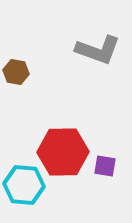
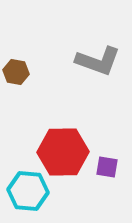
gray L-shape: moved 11 px down
purple square: moved 2 px right, 1 px down
cyan hexagon: moved 4 px right, 6 px down
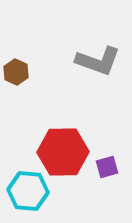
brown hexagon: rotated 15 degrees clockwise
purple square: rotated 25 degrees counterclockwise
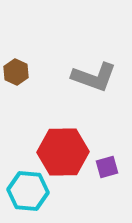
gray L-shape: moved 4 px left, 16 px down
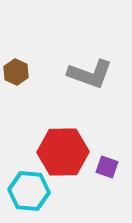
gray L-shape: moved 4 px left, 3 px up
purple square: rotated 35 degrees clockwise
cyan hexagon: moved 1 px right
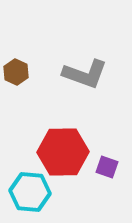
gray L-shape: moved 5 px left
cyan hexagon: moved 1 px right, 1 px down
